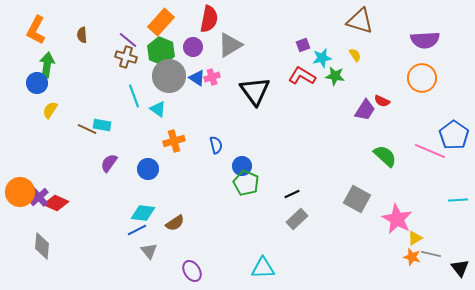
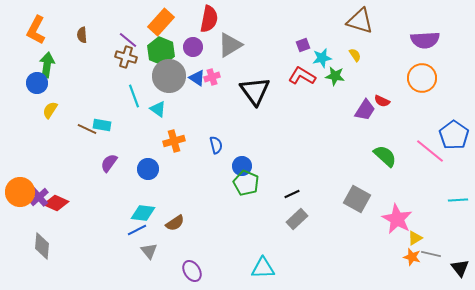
pink line at (430, 151): rotated 16 degrees clockwise
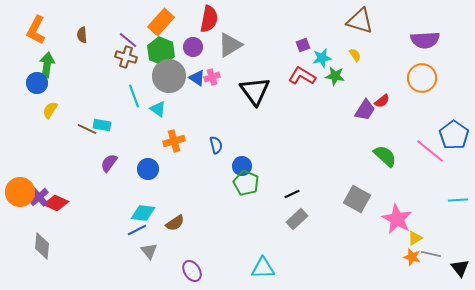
red semicircle at (382, 101): rotated 63 degrees counterclockwise
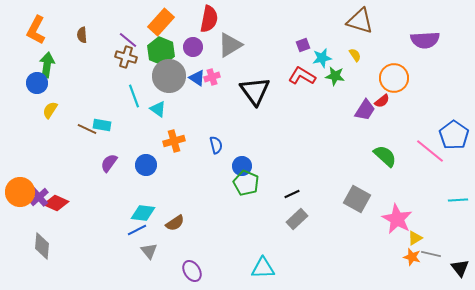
orange circle at (422, 78): moved 28 px left
blue circle at (148, 169): moved 2 px left, 4 px up
